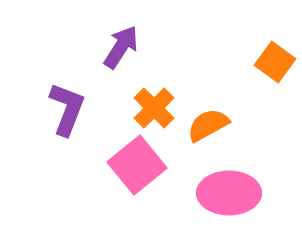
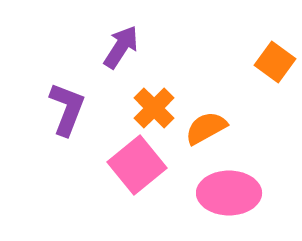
orange semicircle: moved 2 px left, 3 px down
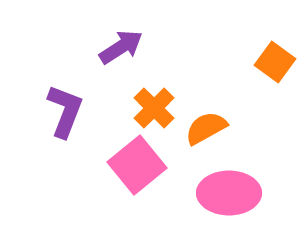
purple arrow: rotated 24 degrees clockwise
purple L-shape: moved 2 px left, 2 px down
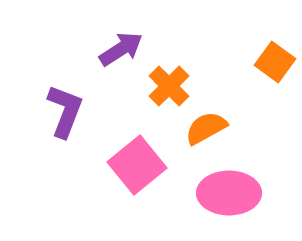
purple arrow: moved 2 px down
orange cross: moved 15 px right, 22 px up
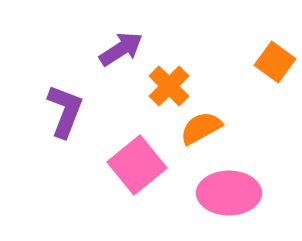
orange semicircle: moved 5 px left
